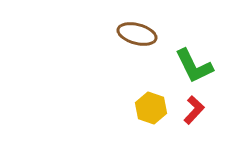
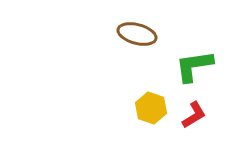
green L-shape: rotated 108 degrees clockwise
red L-shape: moved 5 px down; rotated 16 degrees clockwise
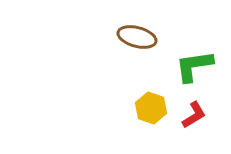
brown ellipse: moved 3 px down
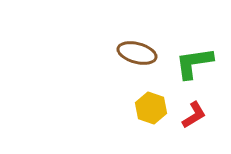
brown ellipse: moved 16 px down
green L-shape: moved 3 px up
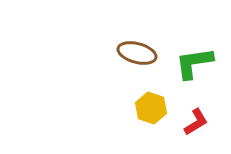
red L-shape: moved 2 px right, 7 px down
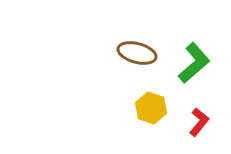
green L-shape: rotated 147 degrees clockwise
red L-shape: moved 3 px right; rotated 20 degrees counterclockwise
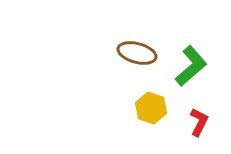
green L-shape: moved 3 px left, 3 px down
red L-shape: rotated 12 degrees counterclockwise
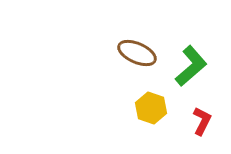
brown ellipse: rotated 9 degrees clockwise
red L-shape: moved 3 px right, 1 px up
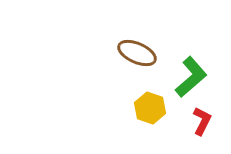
green L-shape: moved 11 px down
yellow hexagon: moved 1 px left
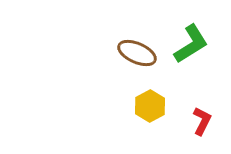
green L-shape: moved 33 px up; rotated 9 degrees clockwise
yellow hexagon: moved 2 px up; rotated 12 degrees clockwise
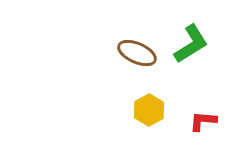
yellow hexagon: moved 1 px left, 4 px down
red L-shape: moved 1 px right; rotated 112 degrees counterclockwise
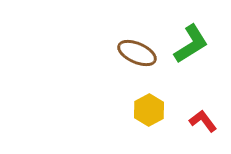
red L-shape: rotated 48 degrees clockwise
